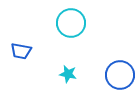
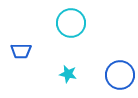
blue trapezoid: rotated 10 degrees counterclockwise
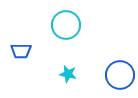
cyan circle: moved 5 px left, 2 px down
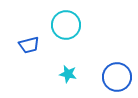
blue trapezoid: moved 8 px right, 6 px up; rotated 15 degrees counterclockwise
blue circle: moved 3 px left, 2 px down
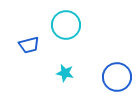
cyan star: moved 3 px left, 1 px up
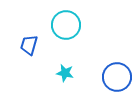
blue trapezoid: rotated 120 degrees clockwise
